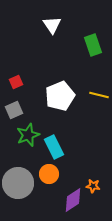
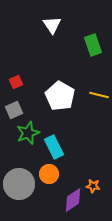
white pentagon: rotated 20 degrees counterclockwise
green star: moved 2 px up
gray circle: moved 1 px right, 1 px down
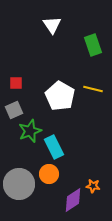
red square: moved 1 px down; rotated 24 degrees clockwise
yellow line: moved 6 px left, 6 px up
green star: moved 2 px right, 2 px up
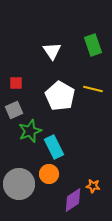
white triangle: moved 26 px down
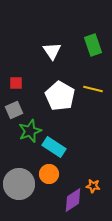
cyan rectangle: rotated 30 degrees counterclockwise
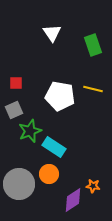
white triangle: moved 18 px up
white pentagon: rotated 20 degrees counterclockwise
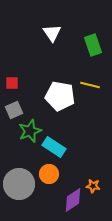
red square: moved 4 px left
yellow line: moved 3 px left, 4 px up
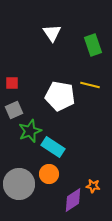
cyan rectangle: moved 1 px left
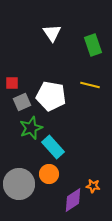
white pentagon: moved 9 px left
gray square: moved 8 px right, 8 px up
green star: moved 1 px right, 3 px up
cyan rectangle: rotated 15 degrees clockwise
